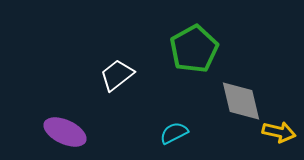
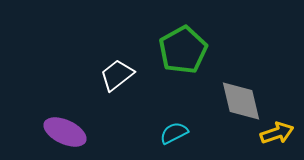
green pentagon: moved 11 px left, 1 px down
yellow arrow: moved 2 px left, 1 px down; rotated 32 degrees counterclockwise
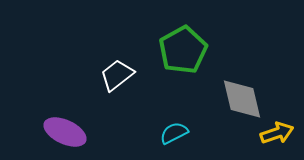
gray diamond: moved 1 px right, 2 px up
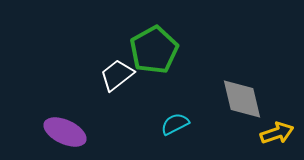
green pentagon: moved 29 px left
cyan semicircle: moved 1 px right, 9 px up
